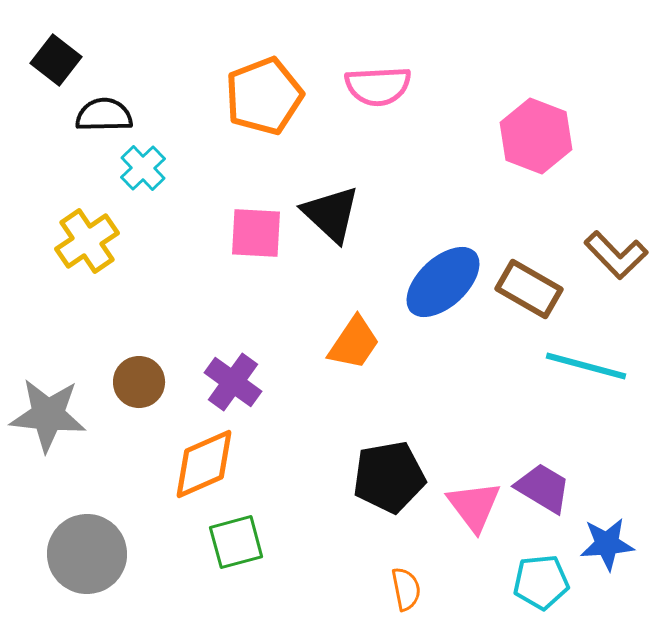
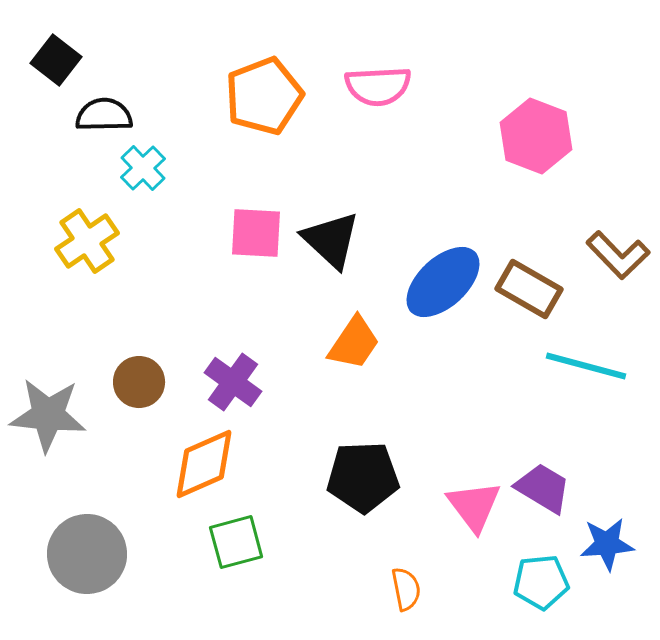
black triangle: moved 26 px down
brown L-shape: moved 2 px right
black pentagon: moved 26 px left; rotated 8 degrees clockwise
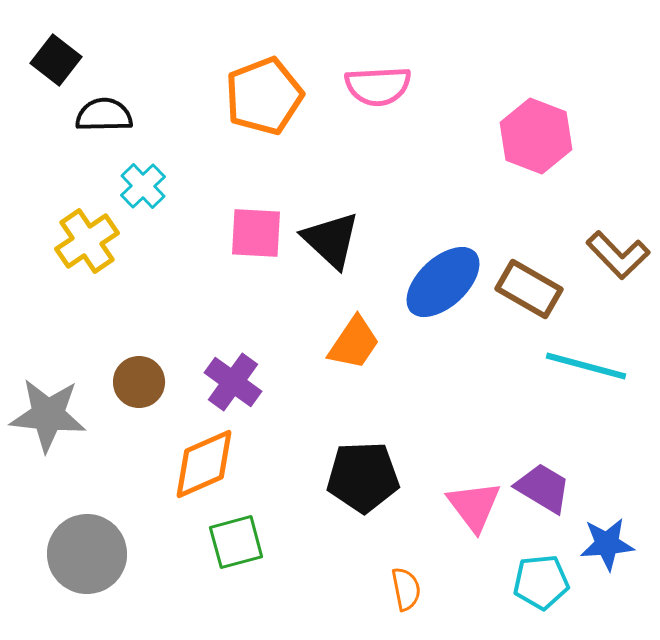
cyan cross: moved 18 px down
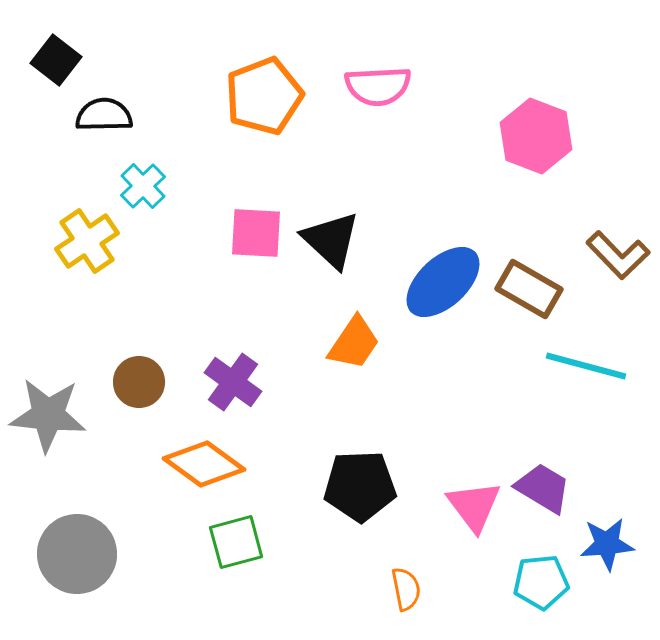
orange diamond: rotated 60 degrees clockwise
black pentagon: moved 3 px left, 9 px down
gray circle: moved 10 px left
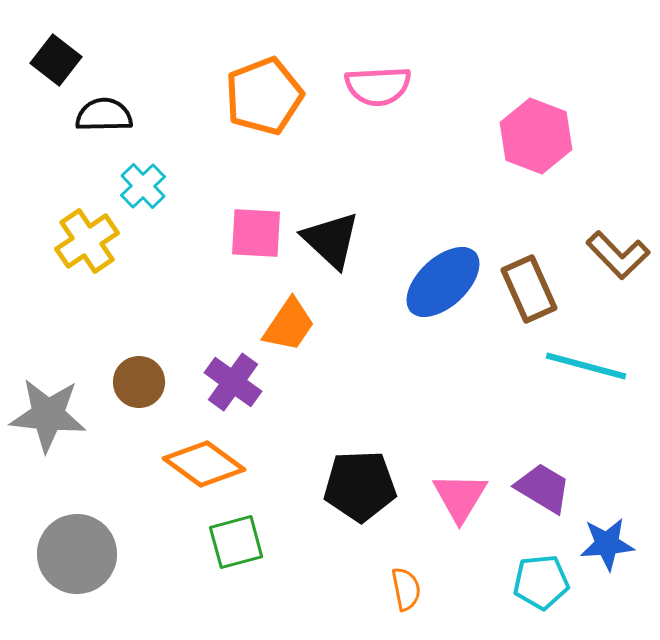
brown rectangle: rotated 36 degrees clockwise
orange trapezoid: moved 65 px left, 18 px up
pink triangle: moved 14 px left, 9 px up; rotated 8 degrees clockwise
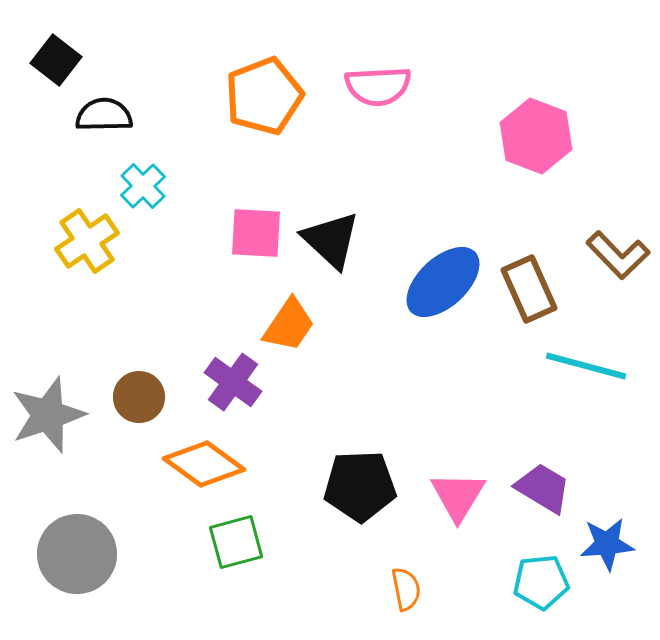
brown circle: moved 15 px down
gray star: rotated 24 degrees counterclockwise
pink triangle: moved 2 px left, 1 px up
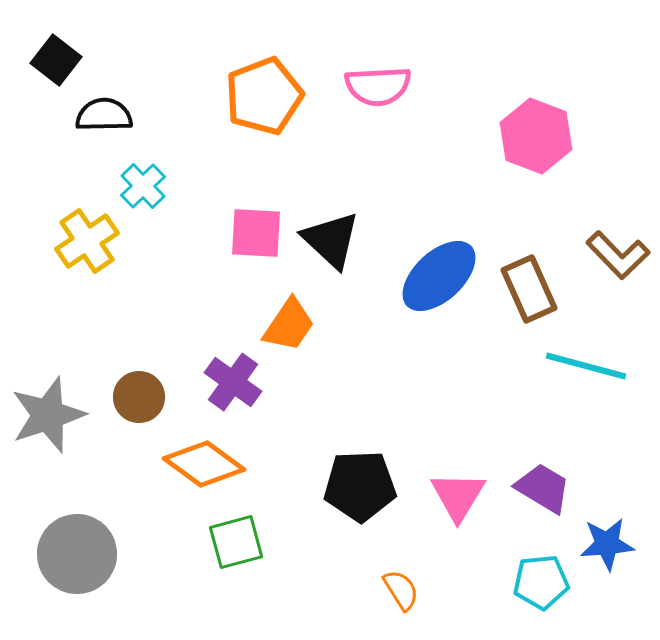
blue ellipse: moved 4 px left, 6 px up
orange semicircle: moved 5 px left, 1 px down; rotated 21 degrees counterclockwise
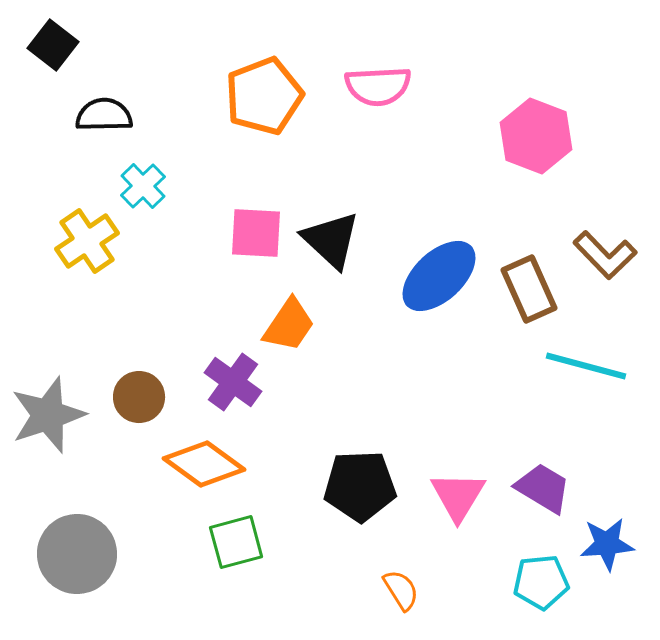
black square: moved 3 px left, 15 px up
brown L-shape: moved 13 px left
